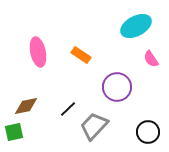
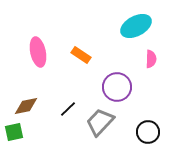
pink semicircle: rotated 144 degrees counterclockwise
gray trapezoid: moved 6 px right, 4 px up
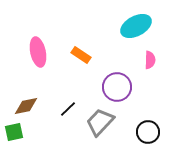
pink semicircle: moved 1 px left, 1 px down
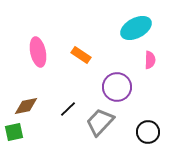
cyan ellipse: moved 2 px down
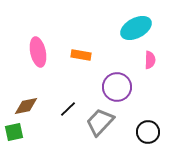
orange rectangle: rotated 24 degrees counterclockwise
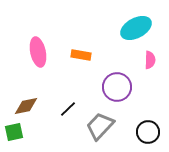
gray trapezoid: moved 4 px down
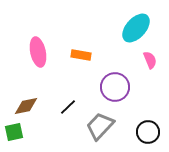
cyan ellipse: rotated 20 degrees counterclockwise
pink semicircle: rotated 24 degrees counterclockwise
purple circle: moved 2 px left
black line: moved 2 px up
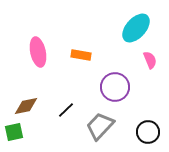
black line: moved 2 px left, 3 px down
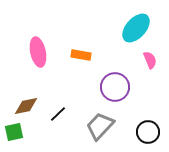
black line: moved 8 px left, 4 px down
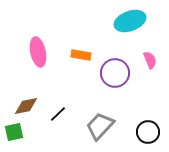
cyan ellipse: moved 6 px left, 7 px up; rotated 28 degrees clockwise
purple circle: moved 14 px up
